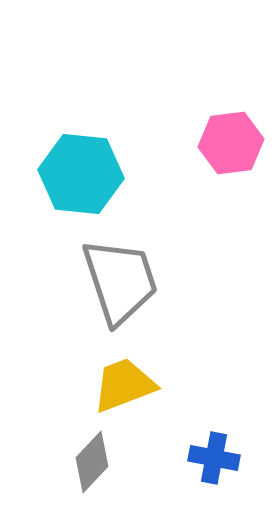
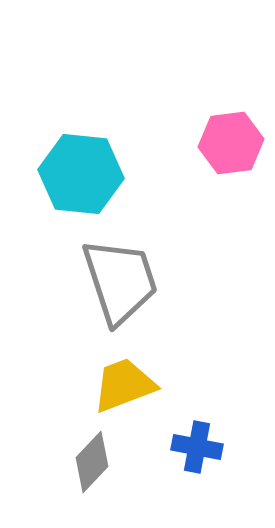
blue cross: moved 17 px left, 11 px up
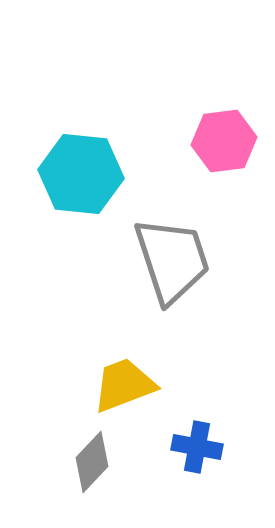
pink hexagon: moved 7 px left, 2 px up
gray trapezoid: moved 52 px right, 21 px up
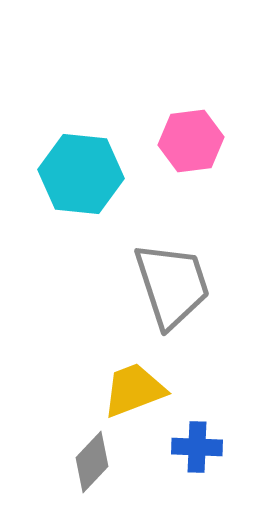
pink hexagon: moved 33 px left
gray trapezoid: moved 25 px down
yellow trapezoid: moved 10 px right, 5 px down
blue cross: rotated 9 degrees counterclockwise
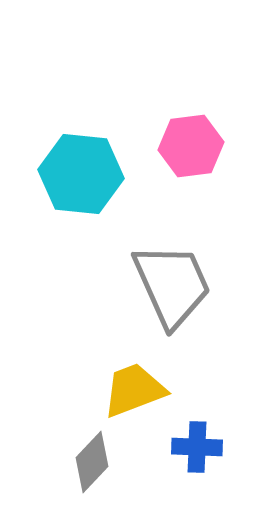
pink hexagon: moved 5 px down
gray trapezoid: rotated 6 degrees counterclockwise
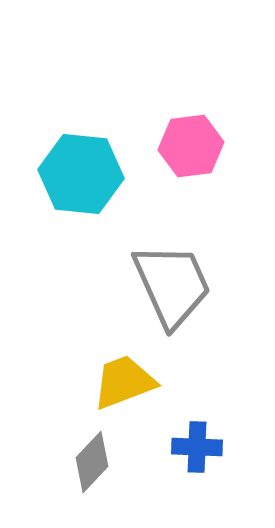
yellow trapezoid: moved 10 px left, 8 px up
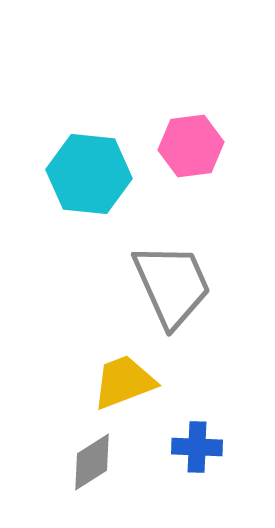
cyan hexagon: moved 8 px right
gray diamond: rotated 14 degrees clockwise
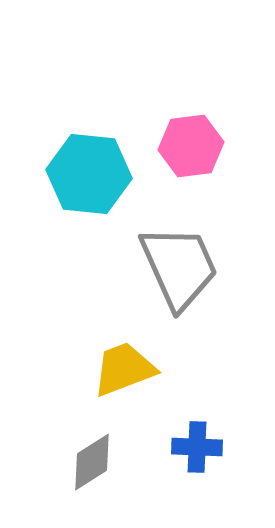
gray trapezoid: moved 7 px right, 18 px up
yellow trapezoid: moved 13 px up
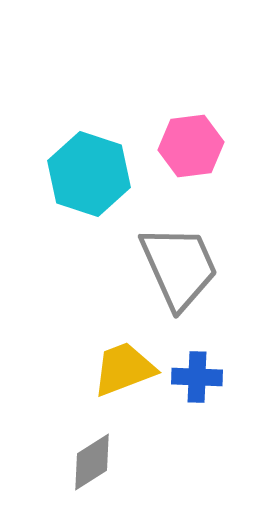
cyan hexagon: rotated 12 degrees clockwise
blue cross: moved 70 px up
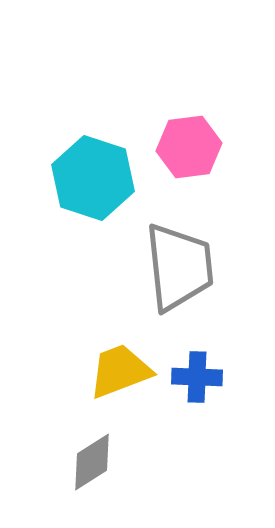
pink hexagon: moved 2 px left, 1 px down
cyan hexagon: moved 4 px right, 4 px down
gray trapezoid: rotated 18 degrees clockwise
yellow trapezoid: moved 4 px left, 2 px down
